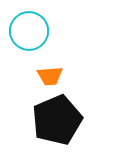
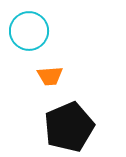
black pentagon: moved 12 px right, 7 px down
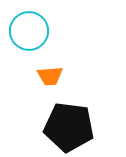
black pentagon: rotated 30 degrees clockwise
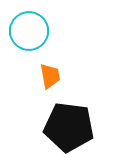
orange trapezoid: rotated 96 degrees counterclockwise
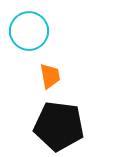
black pentagon: moved 10 px left, 1 px up
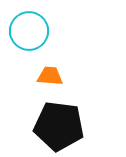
orange trapezoid: rotated 76 degrees counterclockwise
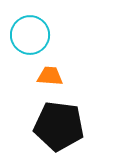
cyan circle: moved 1 px right, 4 px down
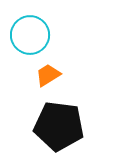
orange trapezoid: moved 2 px left, 1 px up; rotated 36 degrees counterclockwise
